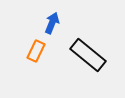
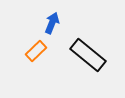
orange rectangle: rotated 20 degrees clockwise
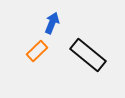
orange rectangle: moved 1 px right
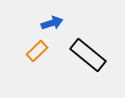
blue arrow: rotated 50 degrees clockwise
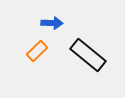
blue arrow: rotated 20 degrees clockwise
